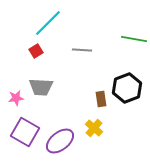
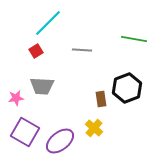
gray trapezoid: moved 1 px right, 1 px up
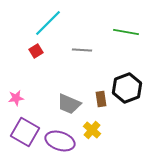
green line: moved 8 px left, 7 px up
gray trapezoid: moved 27 px right, 18 px down; rotated 20 degrees clockwise
yellow cross: moved 2 px left, 2 px down
purple ellipse: rotated 56 degrees clockwise
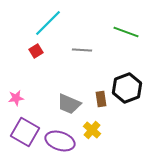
green line: rotated 10 degrees clockwise
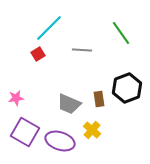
cyan line: moved 1 px right, 5 px down
green line: moved 5 px left, 1 px down; rotated 35 degrees clockwise
red square: moved 2 px right, 3 px down
brown rectangle: moved 2 px left
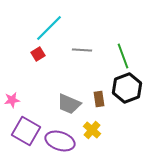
green line: moved 2 px right, 23 px down; rotated 15 degrees clockwise
pink star: moved 4 px left, 2 px down
purple square: moved 1 px right, 1 px up
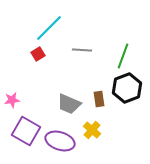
green line: rotated 40 degrees clockwise
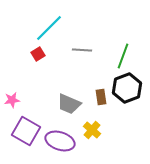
brown rectangle: moved 2 px right, 2 px up
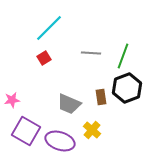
gray line: moved 9 px right, 3 px down
red square: moved 6 px right, 4 px down
